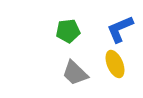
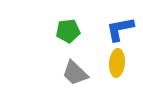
blue L-shape: rotated 12 degrees clockwise
yellow ellipse: moved 2 px right, 1 px up; rotated 28 degrees clockwise
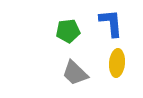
blue L-shape: moved 9 px left, 6 px up; rotated 96 degrees clockwise
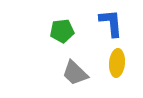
green pentagon: moved 6 px left
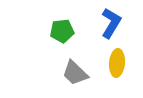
blue L-shape: rotated 36 degrees clockwise
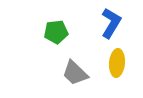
green pentagon: moved 6 px left, 1 px down
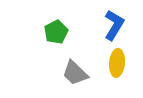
blue L-shape: moved 3 px right, 2 px down
green pentagon: rotated 20 degrees counterclockwise
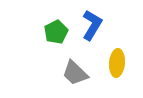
blue L-shape: moved 22 px left
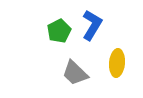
green pentagon: moved 3 px right, 1 px up
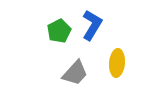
gray trapezoid: rotated 92 degrees counterclockwise
